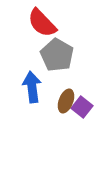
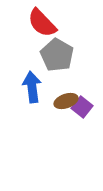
brown ellipse: rotated 50 degrees clockwise
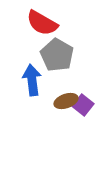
red semicircle: rotated 16 degrees counterclockwise
blue arrow: moved 7 px up
purple square: moved 1 px right, 2 px up
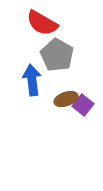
brown ellipse: moved 2 px up
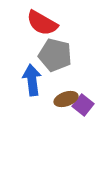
gray pentagon: moved 2 px left; rotated 16 degrees counterclockwise
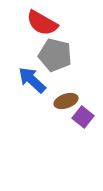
blue arrow: rotated 40 degrees counterclockwise
brown ellipse: moved 2 px down
purple square: moved 12 px down
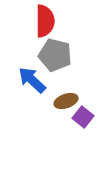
red semicircle: moved 3 px right, 2 px up; rotated 120 degrees counterclockwise
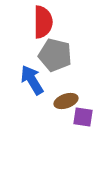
red semicircle: moved 2 px left, 1 px down
blue arrow: rotated 16 degrees clockwise
purple square: rotated 30 degrees counterclockwise
